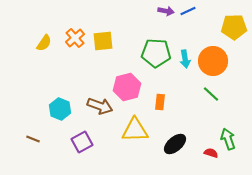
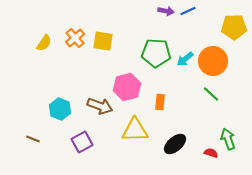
yellow square: rotated 15 degrees clockwise
cyan arrow: rotated 60 degrees clockwise
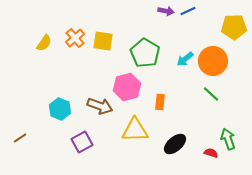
green pentagon: moved 11 px left; rotated 28 degrees clockwise
brown line: moved 13 px left, 1 px up; rotated 56 degrees counterclockwise
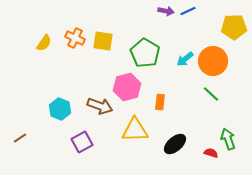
orange cross: rotated 24 degrees counterclockwise
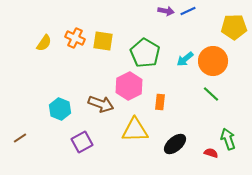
pink hexagon: moved 2 px right, 1 px up; rotated 12 degrees counterclockwise
brown arrow: moved 1 px right, 2 px up
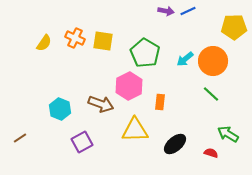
green arrow: moved 5 px up; rotated 40 degrees counterclockwise
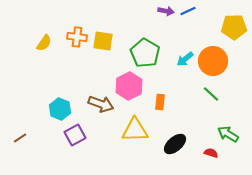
orange cross: moved 2 px right, 1 px up; rotated 18 degrees counterclockwise
purple square: moved 7 px left, 7 px up
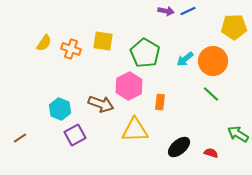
orange cross: moved 6 px left, 12 px down; rotated 12 degrees clockwise
green arrow: moved 10 px right
black ellipse: moved 4 px right, 3 px down
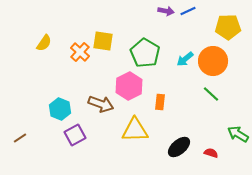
yellow pentagon: moved 6 px left
orange cross: moved 9 px right, 3 px down; rotated 24 degrees clockwise
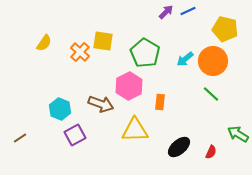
purple arrow: moved 1 px down; rotated 56 degrees counterclockwise
yellow pentagon: moved 3 px left, 2 px down; rotated 15 degrees clockwise
red semicircle: moved 1 px up; rotated 96 degrees clockwise
